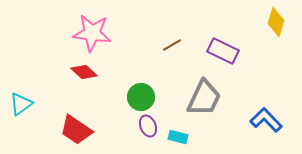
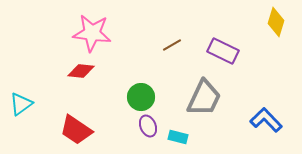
red diamond: moved 3 px left, 1 px up; rotated 36 degrees counterclockwise
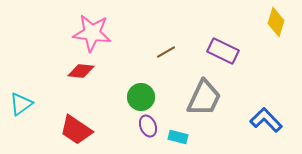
brown line: moved 6 px left, 7 px down
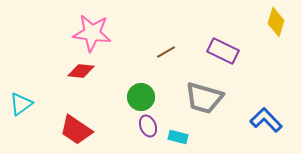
gray trapezoid: rotated 81 degrees clockwise
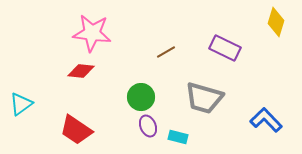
purple rectangle: moved 2 px right, 3 px up
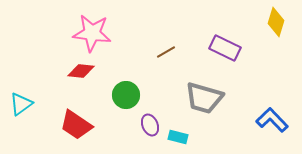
green circle: moved 15 px left, 2 px up
blue L-shape: moved 6 px right
purple ellipse: moved 2 px right, 1 px up
red trapezoid: moved 5 px up
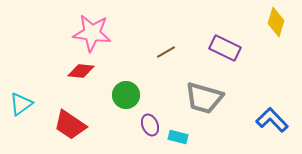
red trapezoid: moved 6 px left
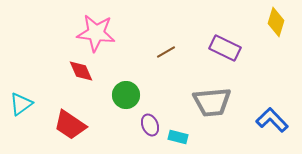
pink star: moved 4 px right
red diamond: rotated 60 degrees clockwise
gray trapezoid: moved 8 px right, 4 px down; rotated 21 degrees counterclockwise
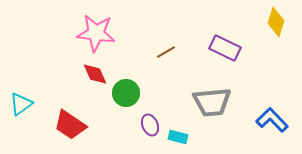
red diamond: moved 14 px right, 3 px down
green circle: moved 2 px up
